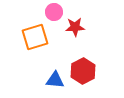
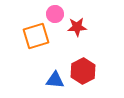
pink circle: moved 1 px right, 2 px down
red star: moved 2 px right
orange square: moved 1 px right, 1 px up
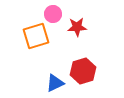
pink circle: moved 2 px left
red hexagon: rotated 10 degrees clockwise
blue triangle: moved 3 px down; rotated 30 degrees counterclockwise
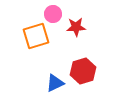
red star: moved 1 px left
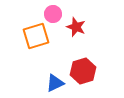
red star: rotated 24 degrees clockwise
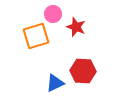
red hexagon: rotated 20 degrees clockwise
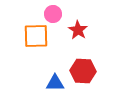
red star: moved 2 px right, 3 px down; rotated 12 degrees clockwise
orange square: rotated 16 degrees clockwise
blue triangle: rotated 24 degrees clockwise
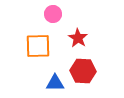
red star: moved 8 px down
orange square: moved 2 px right, 10 px down
